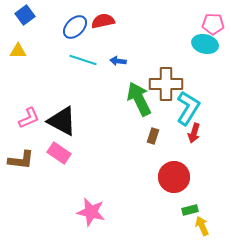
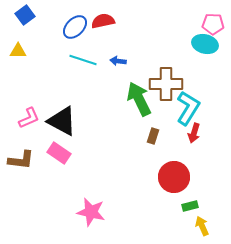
green rectangle: moved 4 px up
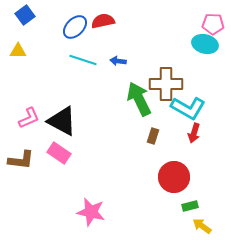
cyan L-shape: rotated 88 degrees clockwise
yellow arrow: rotated 30 degrees counterclockwise
